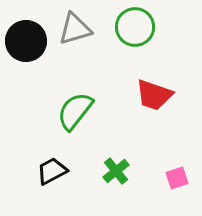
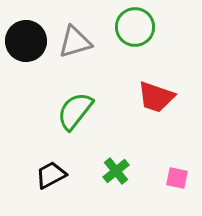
gray triangle: moved 13 px down
red trapezoid: moved 2 px right, 2 px down
black trapezoid: moved 1 px left, 4 px down
pink square: rotated 30 degrees clockwise
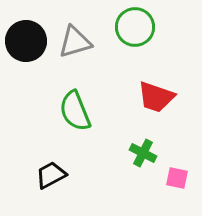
green semicircle: rotated 60 degrees counterclockwise
green cross: moved 27 px right, 18 px up; rotated 24 degrees counterclockwise
